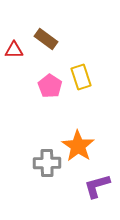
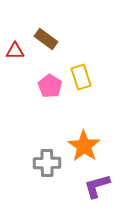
red triangle: moved 1 px right, 1 px down
orange star: moved 6 px right
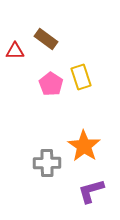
pink pentagon: moved 1 px right, 2 px up
purple L-shape: moved 6 px left, 5 px down
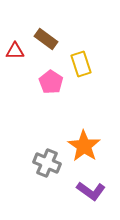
yellow rectangle: moved 13 px up
pink pentagon: moved 2 px up
gray cross: rotated 24 degrees clockwise
purple L-shape: rotated 128 degrees counterclockwise
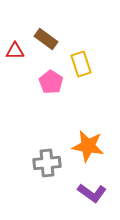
orange star: moved 4 px right; rotated 24 degrees counterclockwise
gray cross: rotated 28 degrees counterclockwise
purple L-shape: moved 1 px right, 2 px down
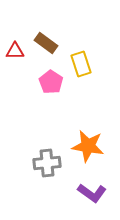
brown rectangle: moved 4 px down
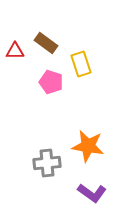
pink pentagon: rotated 15 degrees counterclockwise
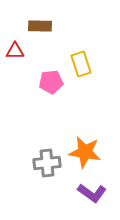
brown rectangle: moved 6 px left, 17 px up; rotated 35 degrees counterclockwise
pink pentagon: rotated 25 degrees counterclockwise
orange star: moved 3 px left, 6 px down
